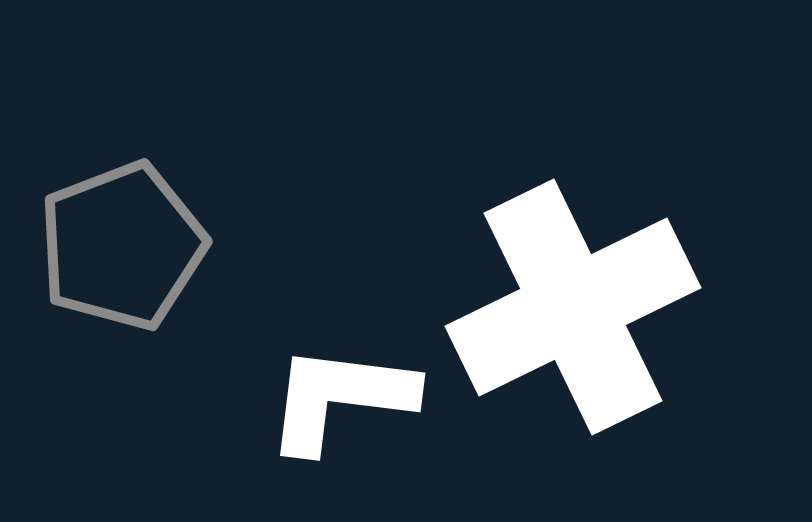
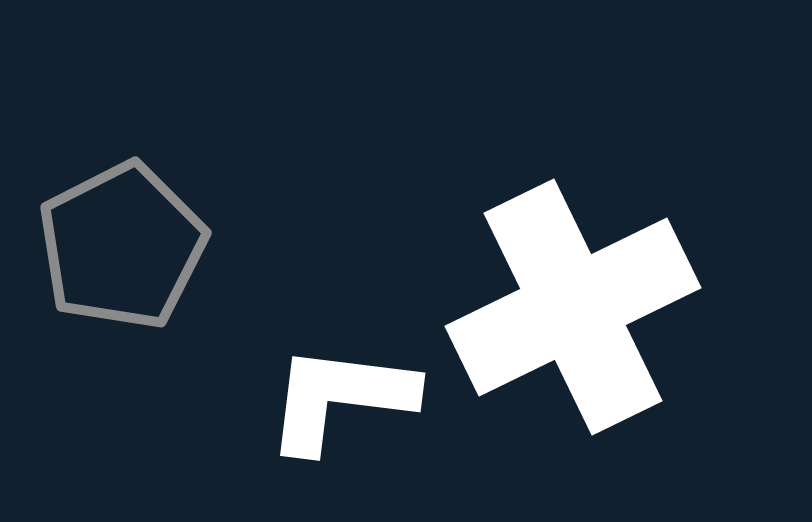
gray pentagon: rotated 6 degrees counterclockwise
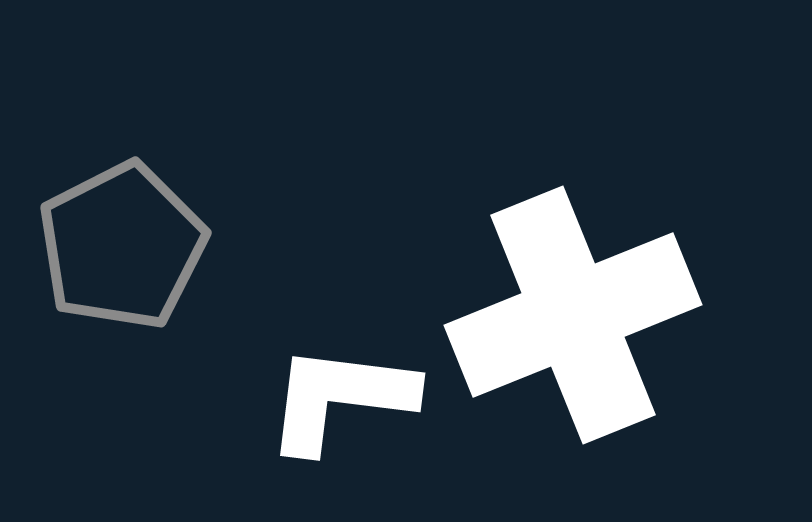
white cross: moved 8 px down; rotated 4 degrees clockwise
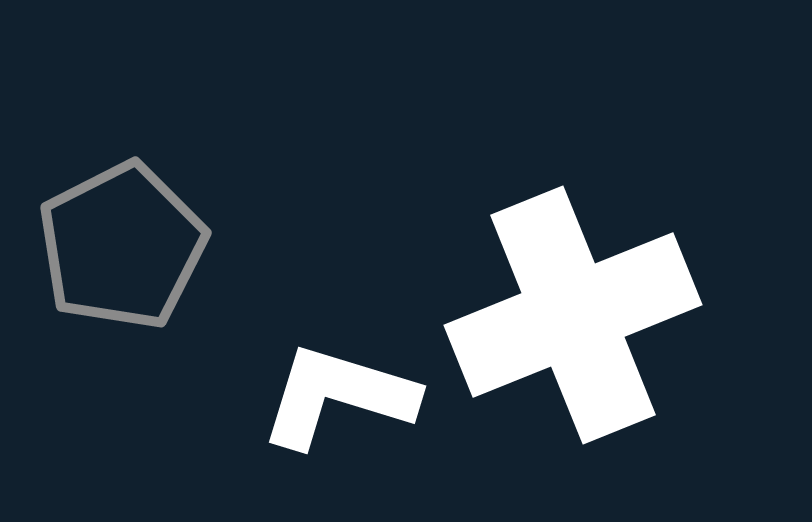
white L-shape: moved 2 px left, 2 px up; rotated 10 degrees clockwise
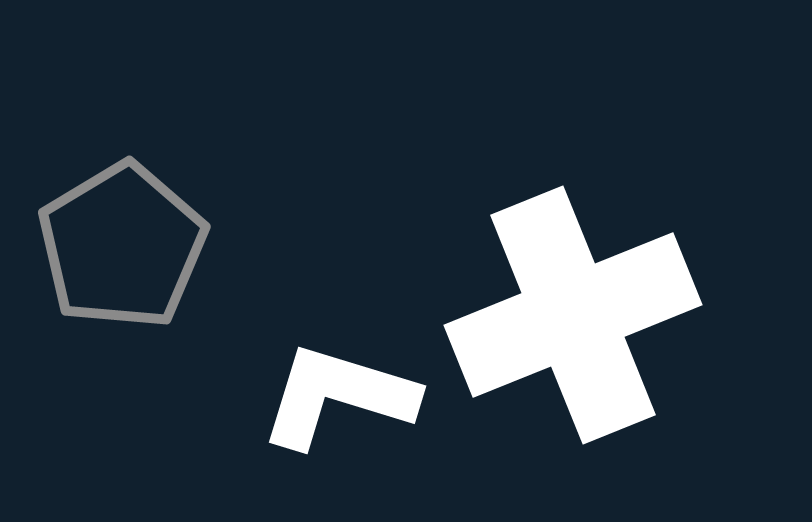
gray pentagon: rotated 4 degrees counterclockwise
